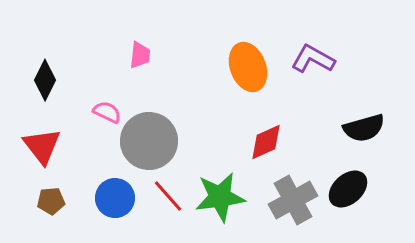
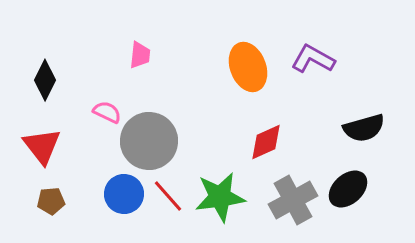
blue circle: moved 9 px right, 4 px up
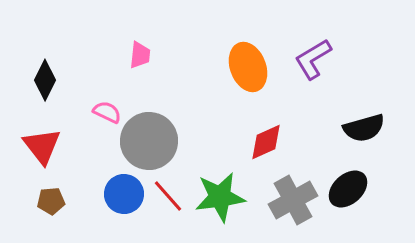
purple L-shape: rotated 60 degrees counterclockwise
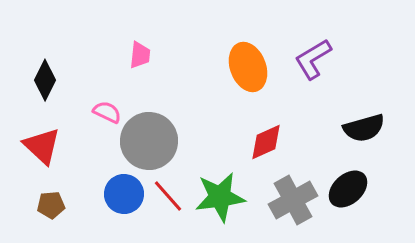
red triangle: rotated 9 degrees counterclockwise
brown pentagon: moved 4 px down
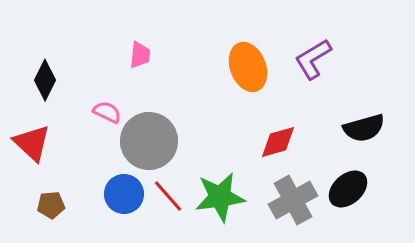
red diamond: moved 12 px right; rotated 9 degrees clockwise
red triangle: moved 10 px left, 3 px up
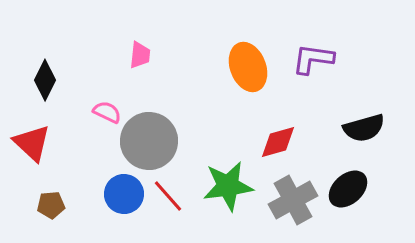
purple L-shape: rotated 39 degrees clockwise
green star: moved 8 px right, 11 px up
